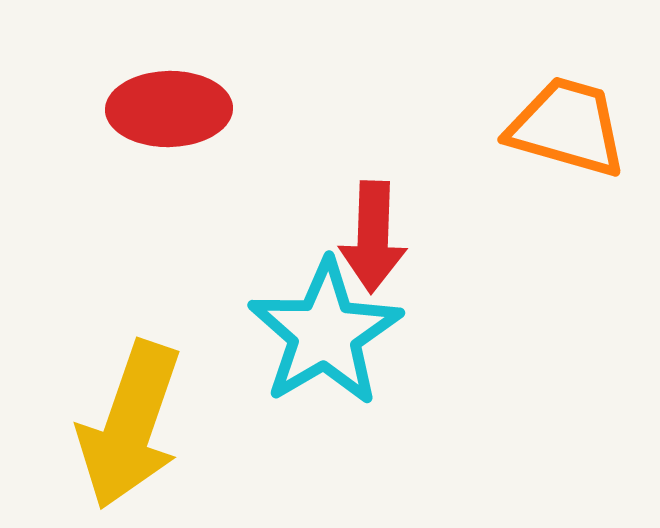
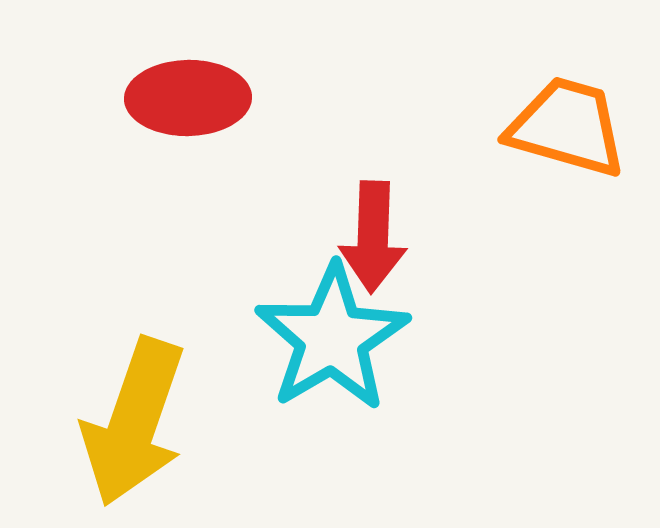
red ellipse: moved 19 px right, 11 px up
cyan star: moved 7 px right, 5 px down
yellow arrow: moved 4 px right, 3 px up
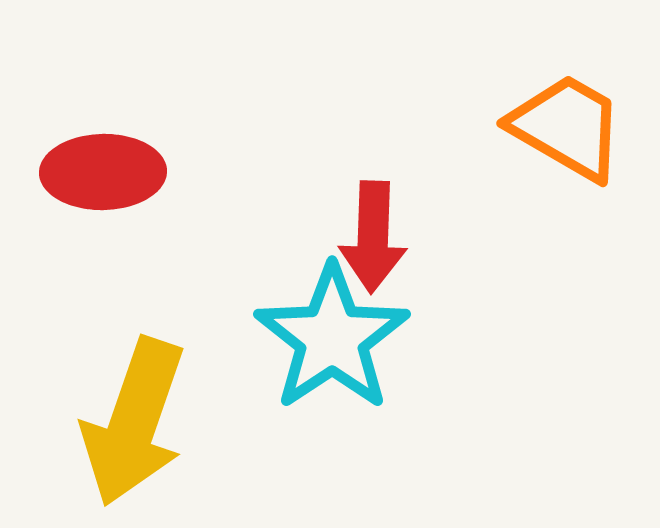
red ellipse: moved 85 px left, 74 px down
orange trapezoid: rotated 14 degrees clockwise
cyan star: rotated 3 degrees counterclockwise
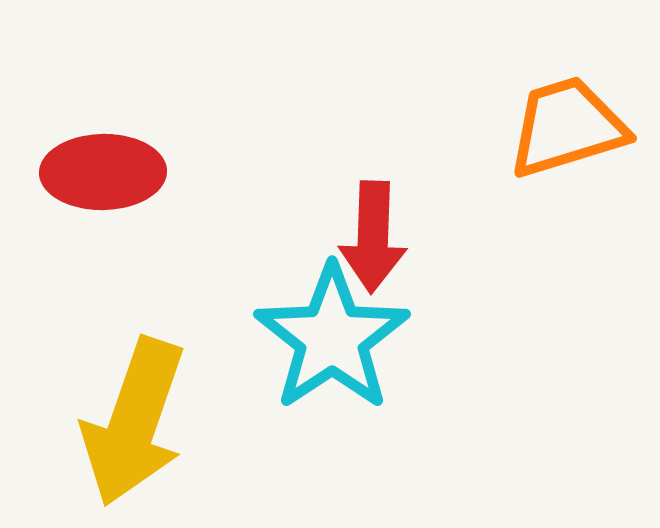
orange trapezoid: rotated 47 degrees counterclockwise
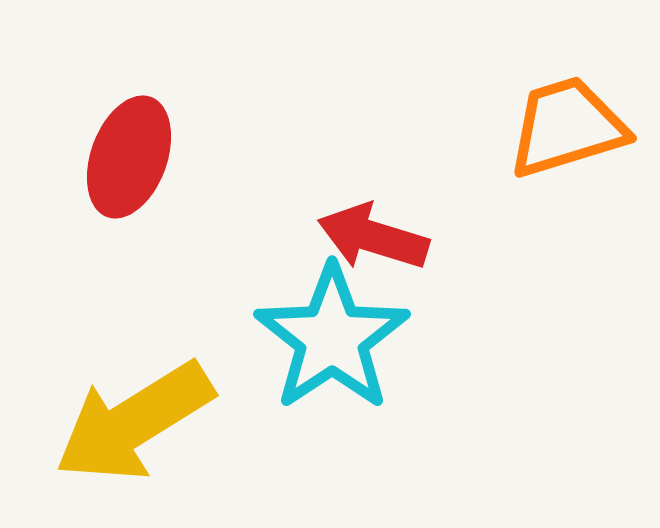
red ellipse: moved 26 px right, 15 px up; rotated 69 degrees counterclockwise
red arrow: rotated 105 degrees clockwise
yellow arrow: rotated 39 degrees clockwise
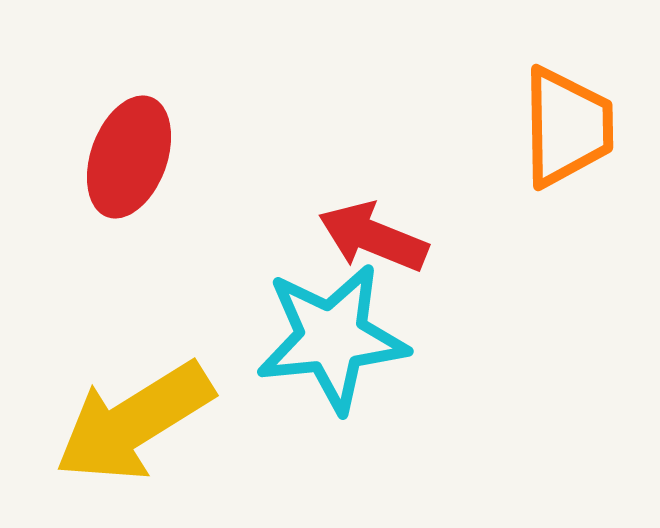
orange trapezoid: rotated 106 degrees clockwise
red arrow: rotated 5 degrees clockwise
cyan star: rotated 28 degrees clockwise
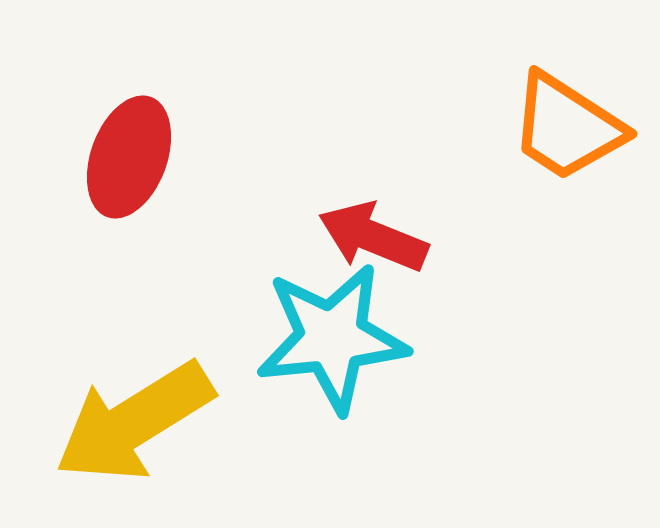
orange trapezoid: rotated 124 degrees clockwise
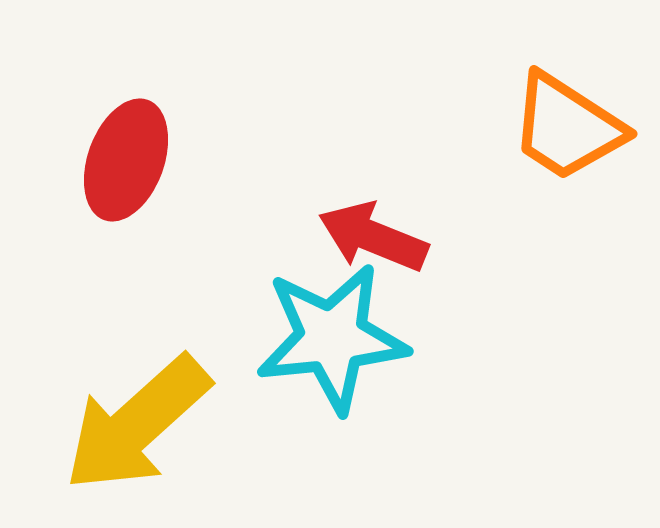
red ellipse: moved 3 px left, 3 px down
yellow arrow: moved 3 px right, 2 px down; rotated 10 degrees counterclockwise
